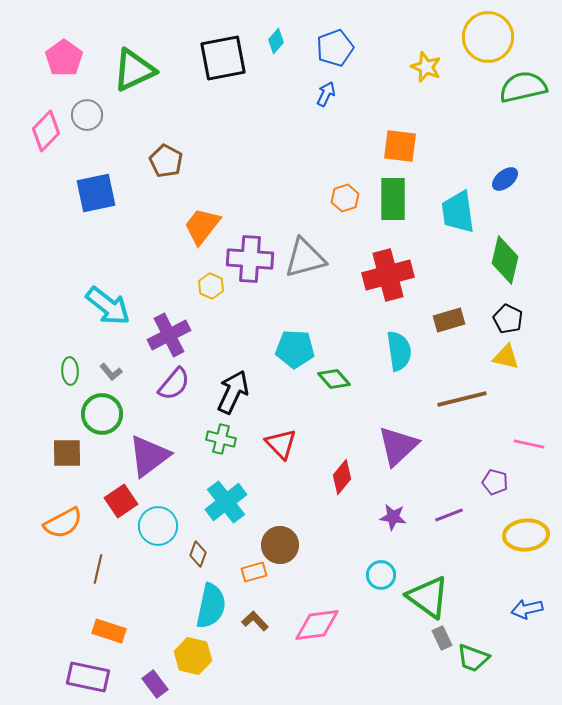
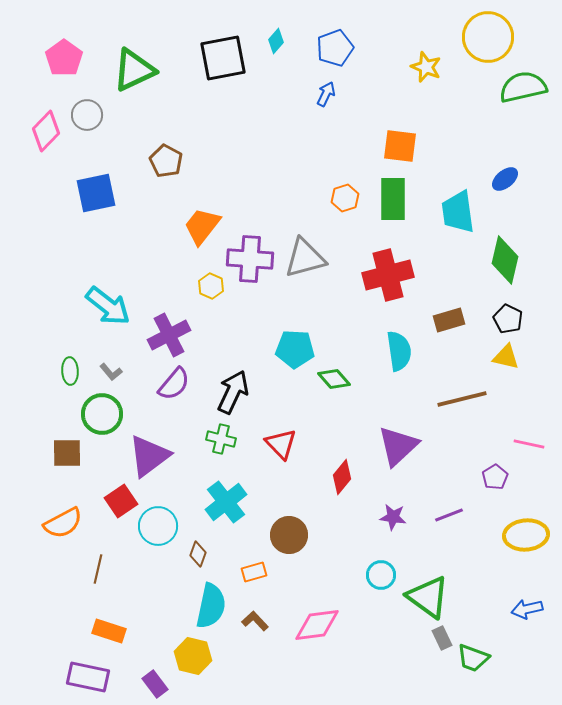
purple pentagon at (495, 482): moved 5 px up; rotated 25 degrees clockwise
brown circle at (280, 545): moved 9 px right, 10 px up
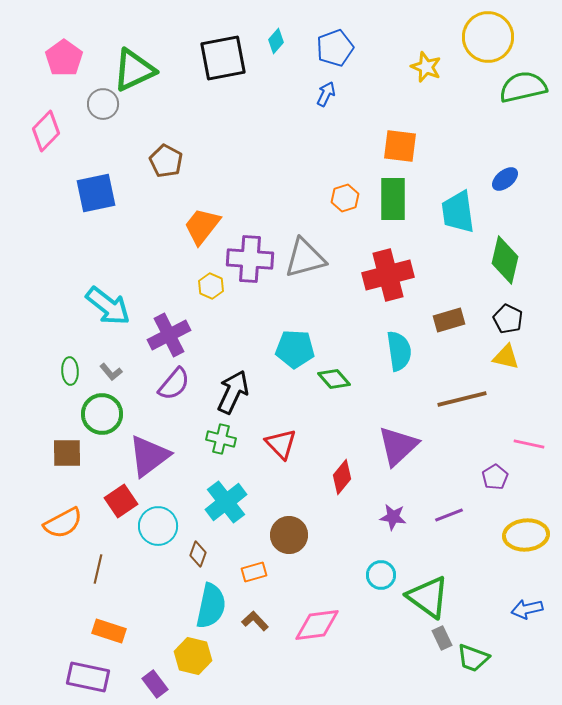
gray circle at (87, 115): moved 16 px right, 11 px up
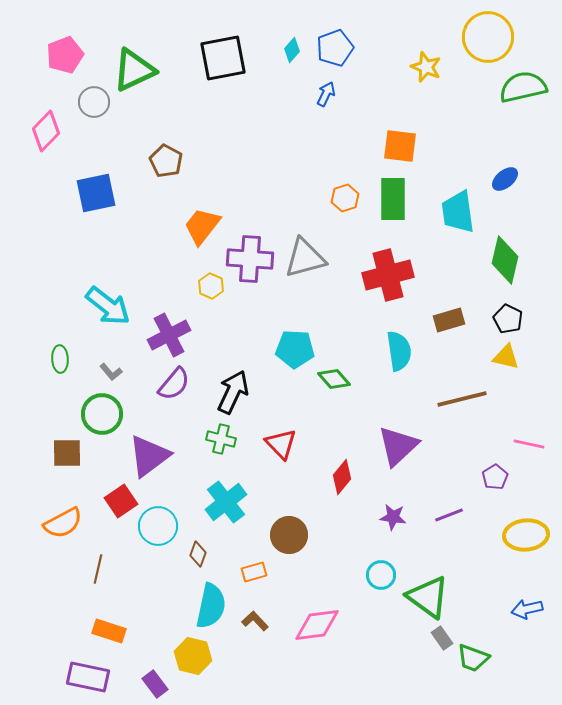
cyan diamond at (276, 41): moved 16 px right, 9 px down
pink pentagon at (64, 58): moved 1 px right, 3 px up; rotated 15 degrees clockwise
gray circle at (103, 104): moved 9 px left, 2 px up
green ellipse at (70, 371): moved 10 px left, 12 px up
gray rectangle at (442, 638): rotated 10 degrees counterclockwise
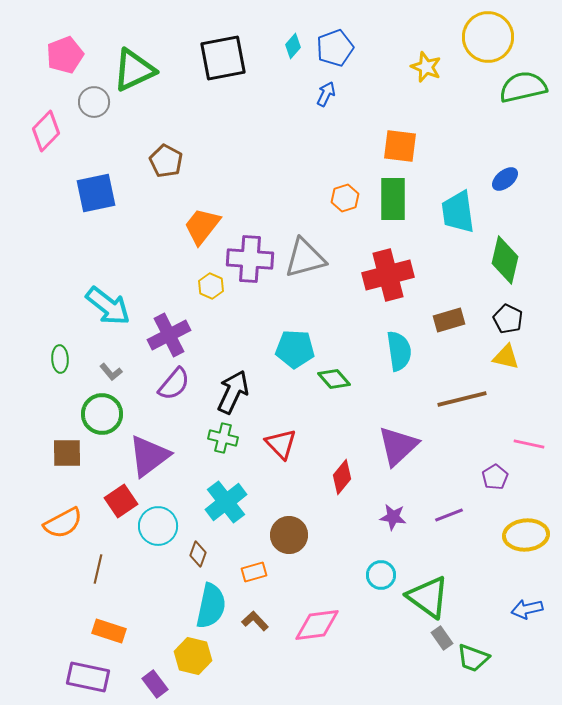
cyan diamond at (292, 50): moved 1 px right, 4 px up
green cross at (221, 439): moved 2 px right, 1 px up
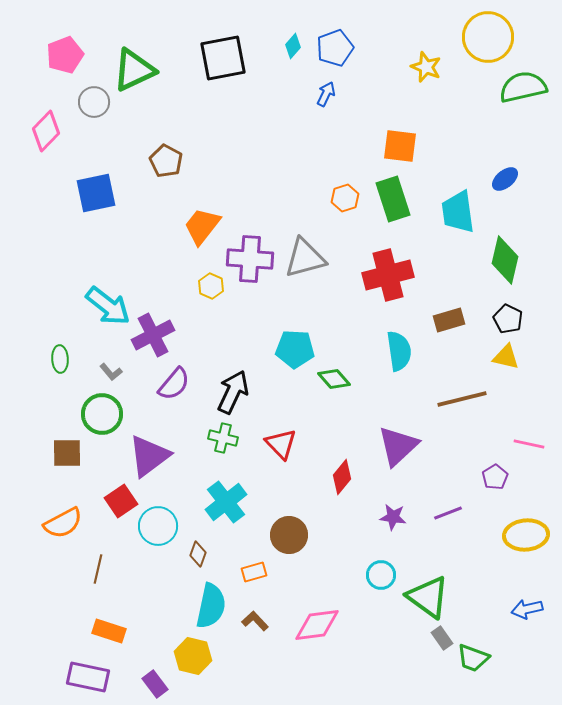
green rectangle at (393, 199): rotated 18 degrees counterclockwise
purple cross at (169, 335): moved 16 px left
purple line at (449, 515): moved 1 px left, 2 px up
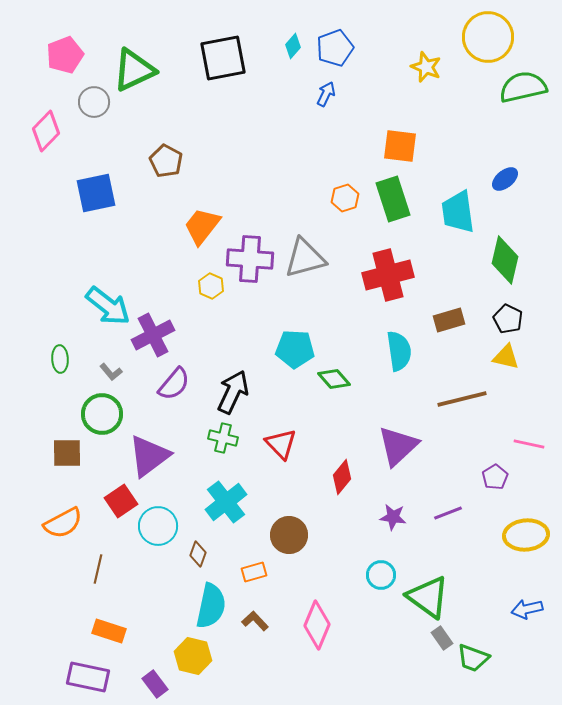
pink diamond at (317, 625): rotated 60 degrees counterclockwise
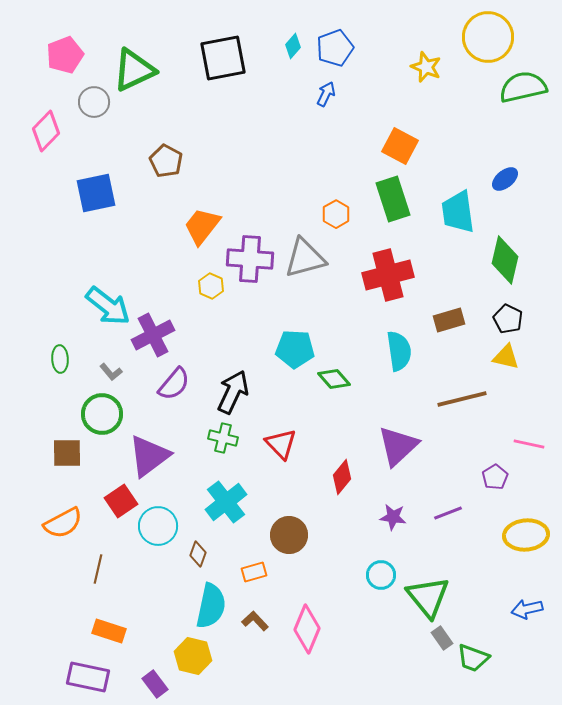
orange square at (400, 146): rotated 21 degrees clockwise
orange hexagon at (345, 198): moved 9 px left, 16 px down; rotated 12 degrees counterclockwise
green triangle at (428, 597): rotated 15 degrees clockwise
pink diamond at (317, 625): moved 10 px left, 4 px down
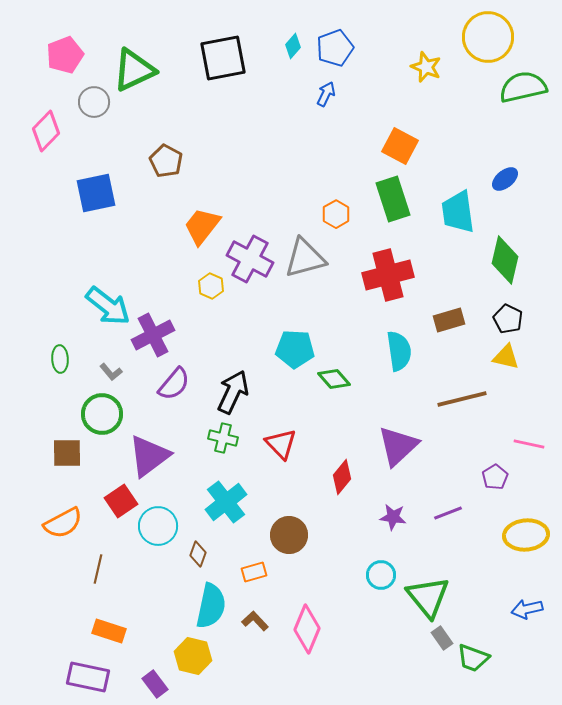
purple cross at (250, 259): rotated 24 degrees clockwise
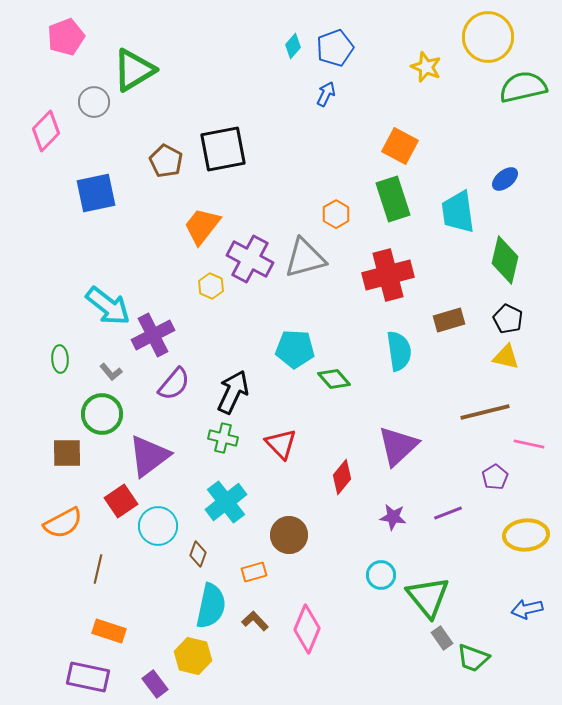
pink pentagon at (65, 55): moved 1 px right, 18 px up
black square at (223, 58): moved 91 px down
green triangle at (134, 70): rotated 6 degrees counterclockwise
brown line at (462, 399): moved 23 px right, 13 px down
